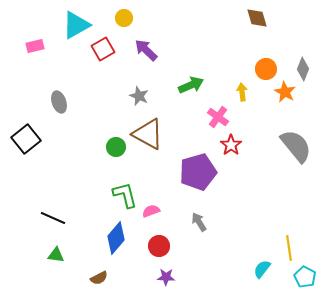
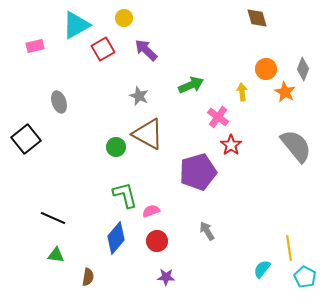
gray arrow: moved 8 px right, 9 px down
red circle: moved 2 px left, 5 px up
brown semicircle: moved 11 px left, 1 px up; rotated 54 degrees counterclockwise
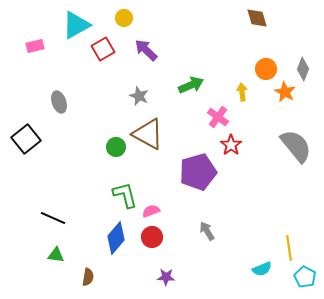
red circle: moved 5 px left, 4 px up
cyan semicircle: rotated 150 degrees counterclockwise
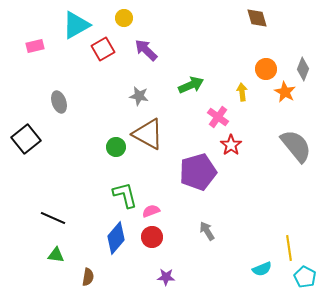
gray star: rotated 12 degrees counterclockwise
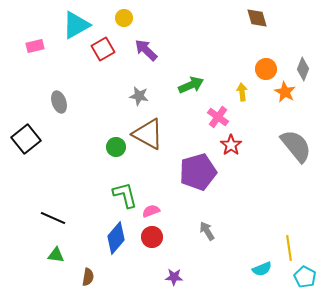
purple star: moved 8 px right
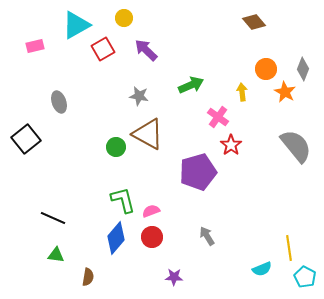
brown diamond: moved 3 px left, 4 px down; rotated 25 degrees counterclockwise
green L-shape: moved 2 px left, 5 px down
gray arrow: moved 5 px down
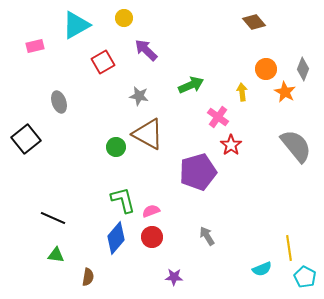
red square: moved 13 px down
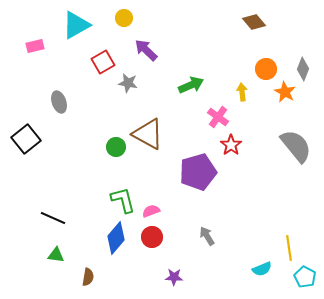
gray star: moved 11 px left, 13 px up
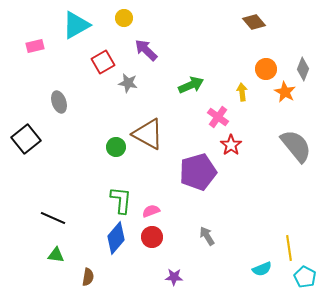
green L-shape: moved 2 px left; rotated 20 degrees clockwise
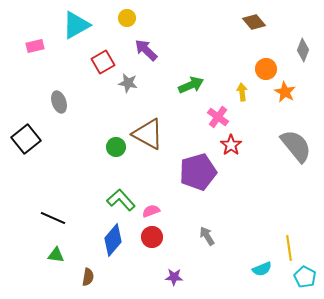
yellow circle: moved 3 px right
gray diamond: moved 19 px up
green L-shape: rotated 48 degrees counterclockwise
blue diamond: moved 3 px left, 2 px down
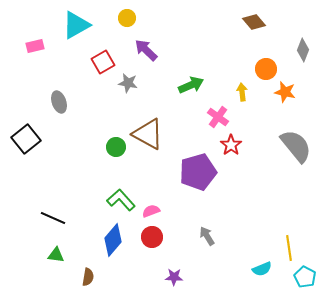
orange star: rotated 15 degrees counterclockwise
